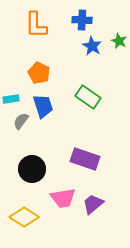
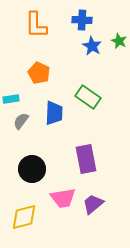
blue trapezoid: moved 11 px right, 7 px down; rotated 20 degrees clockwise
purple rectangle: moved 1 px right; rotated 60 degrees clockwise
yellow diamond: rotated 48 degrees counterclockwise
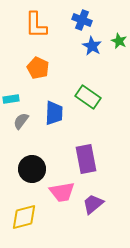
blue cross: rotated 18 degrees clockwise
orange pentagon: moved 1 px left, 5 px up
pink trapezoid: moved 1 px left, 6 px up
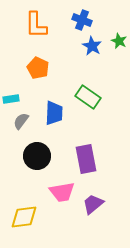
black circle: moved 5 px right, 13 px up
yellow diamond: rotated 8 degrees clockwise
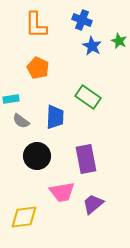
blue trapezoid: moved 1 px right, 4 px down
gray semicircle: rotated 90 degrees counterclockwise
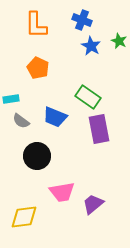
blue star: moved 1 px left
blue trapezoid: rotated 110 degrees clockwise
purple rectangle: moved 13 px right, 30 px up
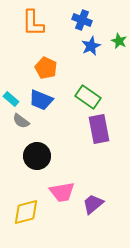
orange L-shape: moved 3 px left, 2 px up
blue star: rotated 18 degrees clockwise
orange pentagon: moved 8 px right
cyan rectangle: rotated 49 degrees clockwise
blue trapezoid: moved 14 px left, 17 px up
yellow diamond: moved 2 px right, 5 px up; rotated 8 degrees counterclockwise
